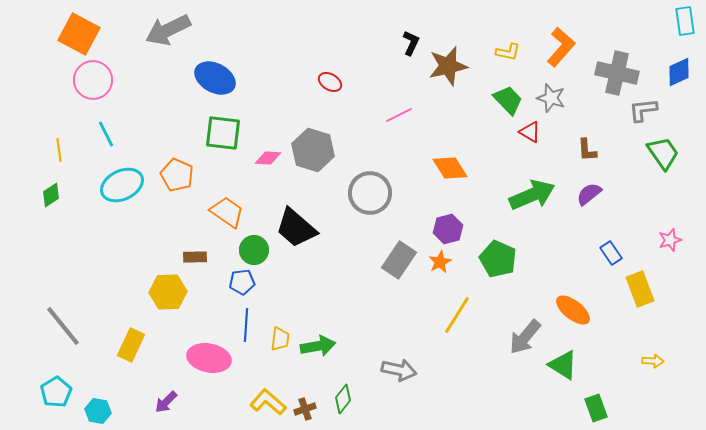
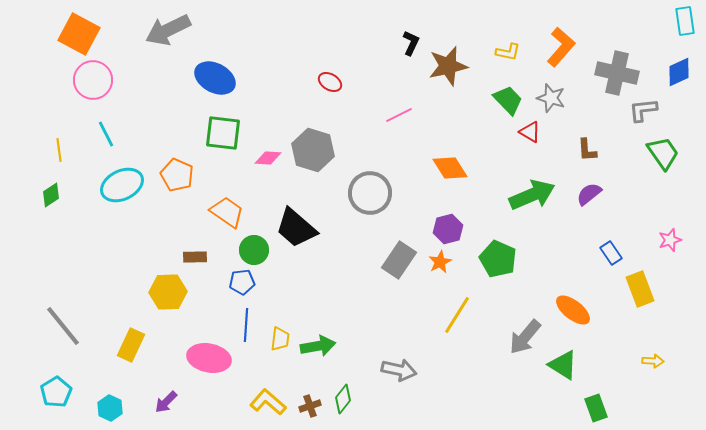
brown cross at (305, 409): moved 5 px right, 3 px up
cyan hexagon at (98, 411): moved 12 px right, 3 px up; rotated 15 degrees clockwise
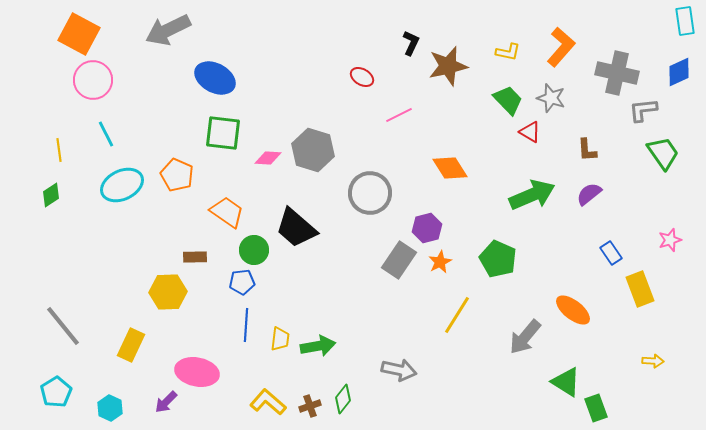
red ellipse at (330, 82): moved 32 px right, 5 px up
purple hexagon at (448, 229): moved 21 px left, 1 px up
pink ellipse at (209, 358): moved 12 px left, 14 px down
green triangle at (563, 365): moved 3 px right, 17 px down
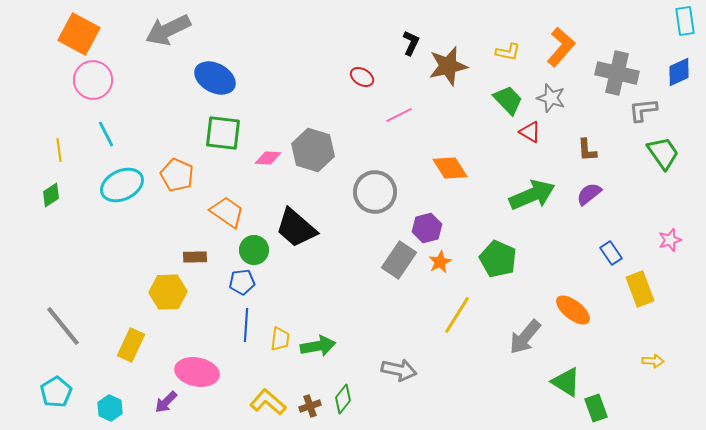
gray circle at (370, 193): moved 5 px right, 1 px up
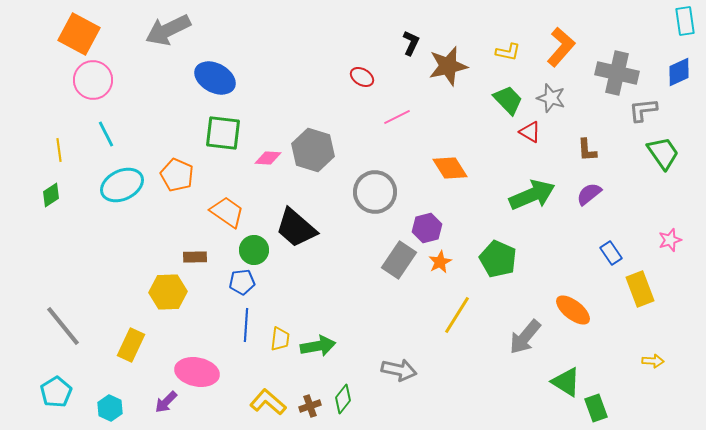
pink line at (399, 115): moved 2 px left, 2 px down
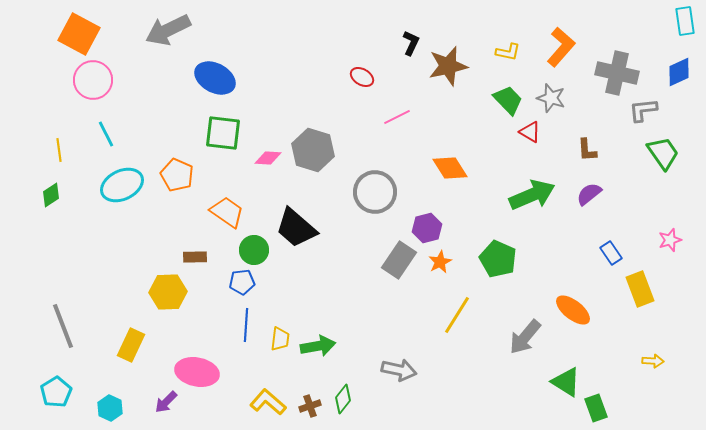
gray line at (63, 326): rotated 18 degrees clockwise
